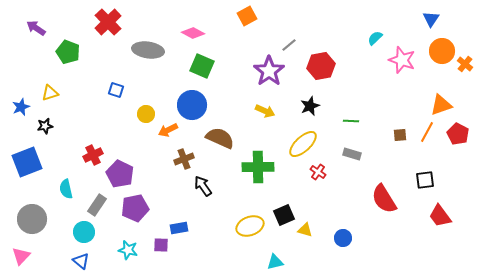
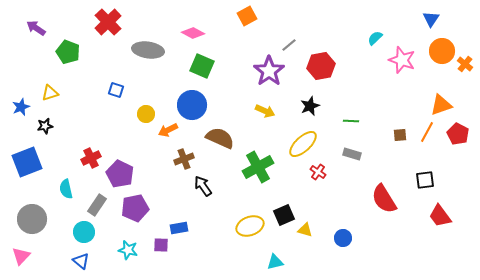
red cross at (93, 155): moved 2 px left, 3 px down
green cross at (258, 167): rotated 28 degrees counterclockwise
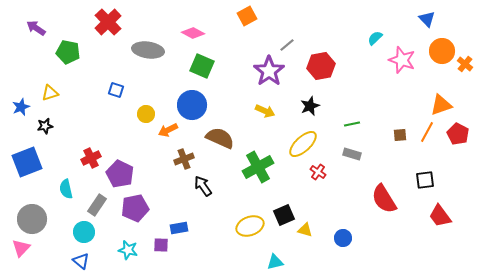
blue triangle at (431, 19): moved 4 px left; rotated 18 degrees counterclockwise
gray line at (289, 45): moved 2 px left
green pentagon at (68, 52): rotated 10 degrees counterclockwise
green line at (351, 121): moved 1 px right, 3 px down; rotated 14 degrees counterclockwise
pink triangle at (21, 256): moved 8 px up
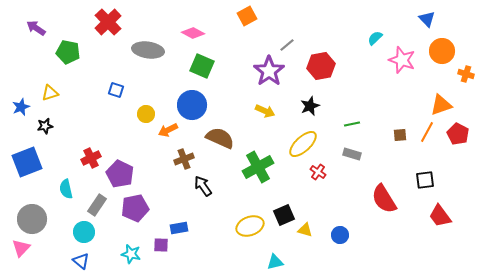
orange cross at (465, 64): moved 1 px right, 10 px down; rotated 21 degrees counterclockwise
blue circle at (343, 238): moved 3 px left, 3 px up
cyan star at (128, 250): moved 3 px right, 4 px down
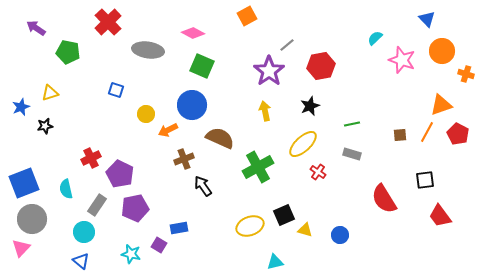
yellow arrow at (265, 111): rotated 126 degrees counterclockwise
blue square at (27, 162): moved 3 px left, 21 px down
purple square at (161, 245): moved 2 px left; rotated 28 degrees clockwise
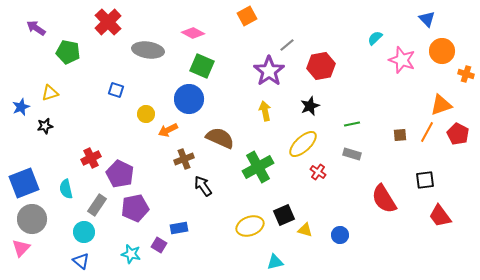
blue circle at (192, 105): moved 3 px left, 6 px up
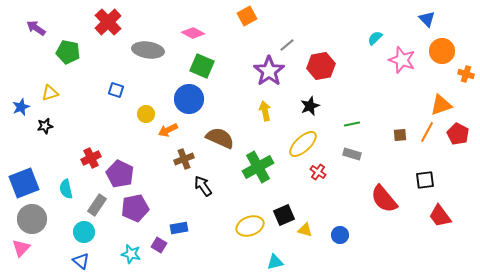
red semicircle at (384, 199): rotated 8 degrees counterclockwise
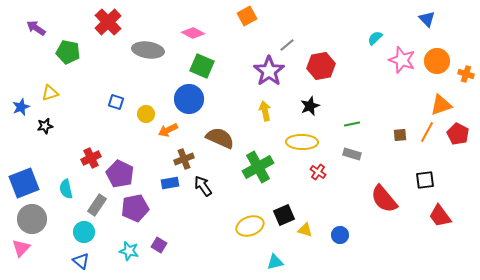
orange circle at (442, 51): moved 5 px left, 10 px down
blue square at (116, 90): moved 12 px down
yellow ellipse at (303, 144): moved 1 px left, 2 px up; rotated 44 degrees clockwise
blue rectangle at (179, 228): moved 9 px left, 45 px up
cyan star at (131, 254): moved 2 px left, 3 px up
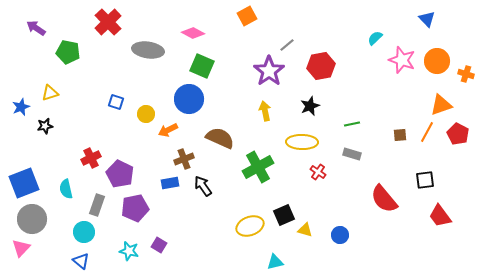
gray rectangle at (97, 205): rotated 15 degrees counterclockwise
